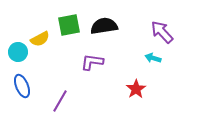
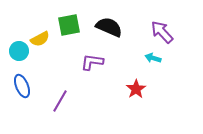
black semicircle: moved 5 px right, 1 px down; rotated 32 degrees clockwise
cyan circle: moved 1 px right, 1 px up
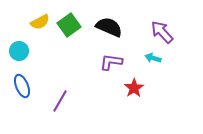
green square: rotated 25 degrees counterclockwise
yellow semicircle: moved 17 px up
purple L-shape: moved 19 px right
red star: moved 2 px left, 1 px up
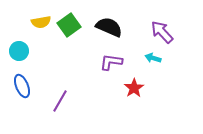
yellow semicircle: moved 1 px right; rotated 18 degrees clockwise
